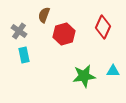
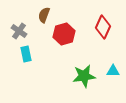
cyan rectangle: moved 2 px right, 1 px up
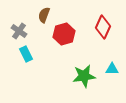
cyan rectangle: rotated 14 degrees counterclockwise
cyan triangle: moved 1 px left, 2 px up
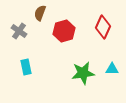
brown semicircle: moved 4 px left, 2 px up
red hexagon: moved 3 px up
cyan rectangle: moved 13 px down; rotated 14 degrees clockwise
green star: moved 1 px left, 3 px up
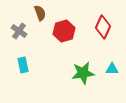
brown semicircle: rotated 140 degrees clockwise
cyan rectangle: moved 3 px left, 2 px up
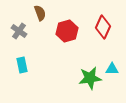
red hexagon: moved 3 px right
cyan rectangle: moved 1 px left
green star: moved 7 px right, 5 px down
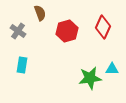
gray cross: moved 1 px left
cyan rectangle: rotated 21 degrees clockwise
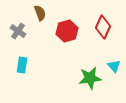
cyan triangle: moved 2 px right, 3 px up; rotated 48 degrees clockwise
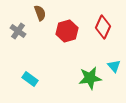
cyan rectangle: moved 8 px right, 14 px down; rotated 63 degrees counterclockwise
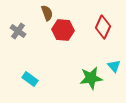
brown semicircle: moved 7 px right
red hexagon: moved 4 px left, 1 px up; rotated 20 degrees clockwise
green star: moved 1 px right
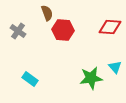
red diamond: moved 7 px right; rotated 70 degrees clockwise
cyan triangle: moved 1 px right, 1 px down
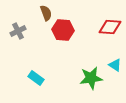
brown semicircle: moved 1 px left
gray cross: rotated 28 degrees clockwise
cyan triangle: moved 2 px up; rotated 16 degrees counterclockwise
cyan rectangle: moved 6 px right, 1 px up
